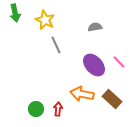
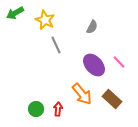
green arrow: rotated 72 degrees clockwise
gray semicircle: moved 3 px left; rotated 128 degrees clockwise
orange arrow: rotated 140 degrees counterclockwise
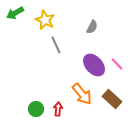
pink line: moved 2 px left, 2 px down
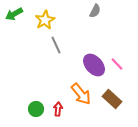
green arrow: moved 1 px left, 1 px down
yellow star: rotated 18 degrees clockwise
gray semicircle: moved 3 px right, 16 px up
orange arrow: moved 1 px left
